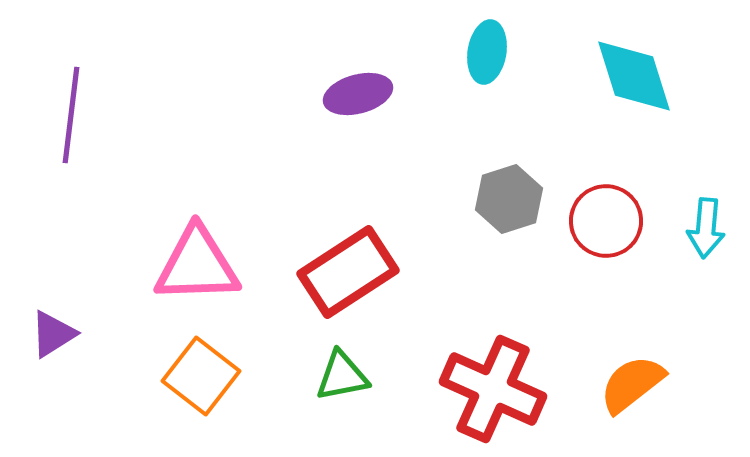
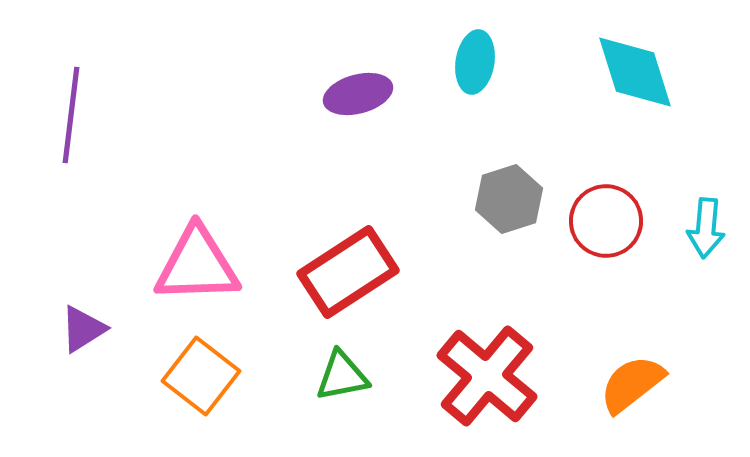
cyan ellipse: moved 12 px left, 10 px down
cyan diamond: moved 1 px right, 4 px up
purple triangle: moved 30 px right, 5 px up
red cross: moved 6 px left, 13 px up; rotated 16 degrees clockwise
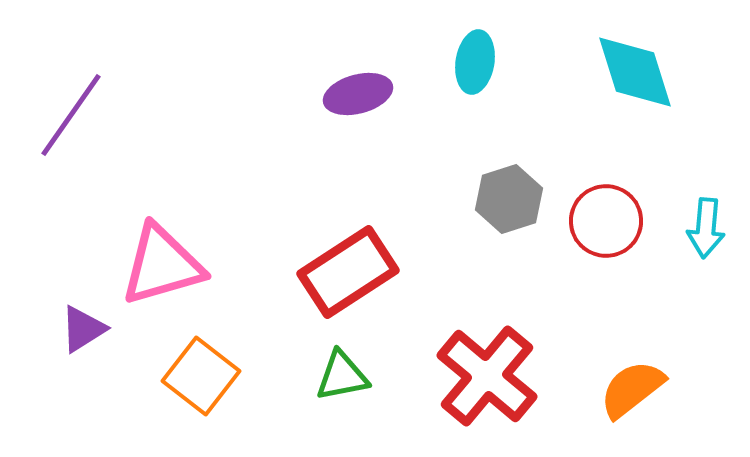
purple line: rotated 28 degrees clockwise
pink triangle: moved 35 px left; rotated 14 degrees counterclockwise
orange semicircle: moved 5 px down
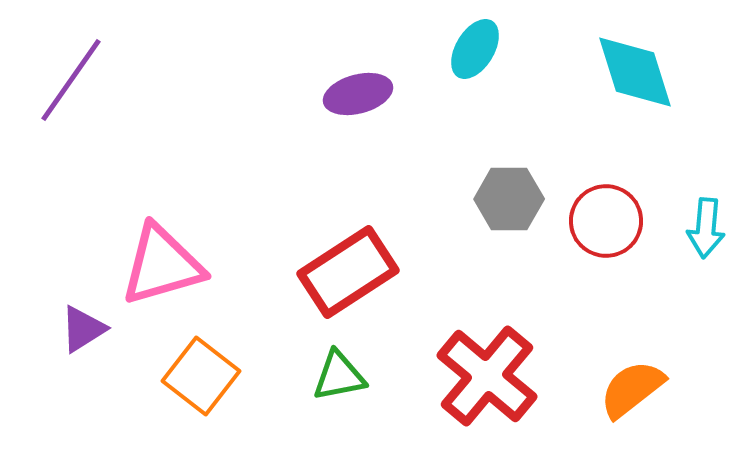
cyan ellipse: moved 13 px up; rotated 22 degrees clockwise
purple line: moved 35 px up
gray hexagon: rotated 18 degrees clockwise
green triangle: moved 3 px left
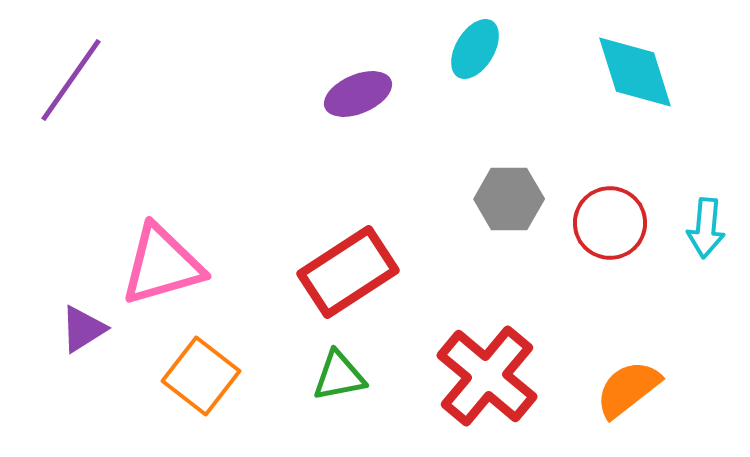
purple ellipse: rotated 8 degrees counterclockwise
red circle: moved 4 px right, 2 px down
orange semicircle: moved 4 px left
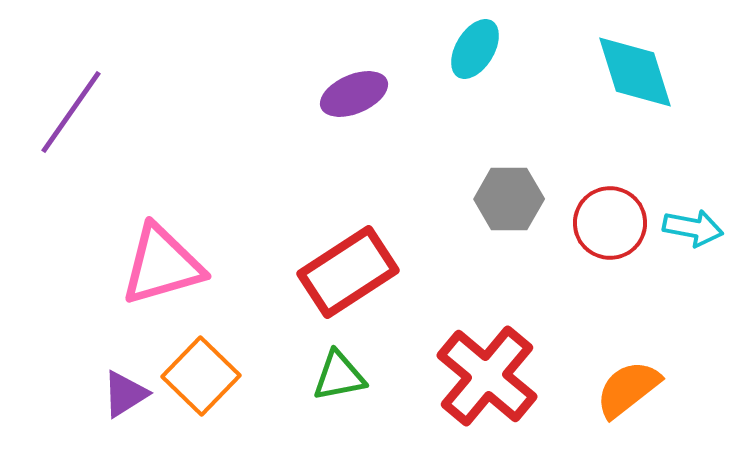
purple line: moved 32 px down
purple ellipse: moved 4 px left
cyan arrow: moved 13 px left; rotated 84 degrees counterclockwise
purple triangle: moved 42 px right, 65 px down
orange square: rotated 6 degrees clockwise
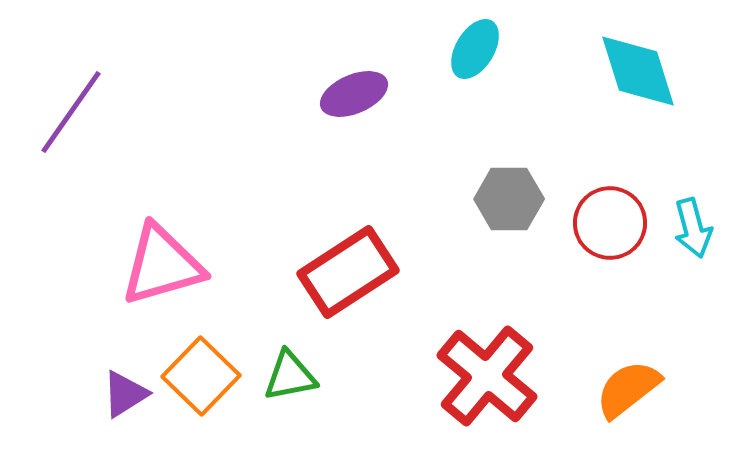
cyan diamond: moved 3 px right, 1 px up
cyan arrow: rotated 64 degrees clockwise
green triangle: moved 49 px left
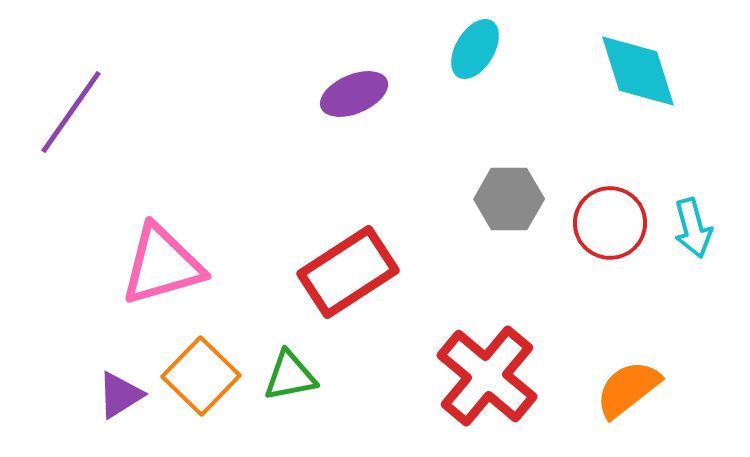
purple triangle: moved 5 px left, 1 px down
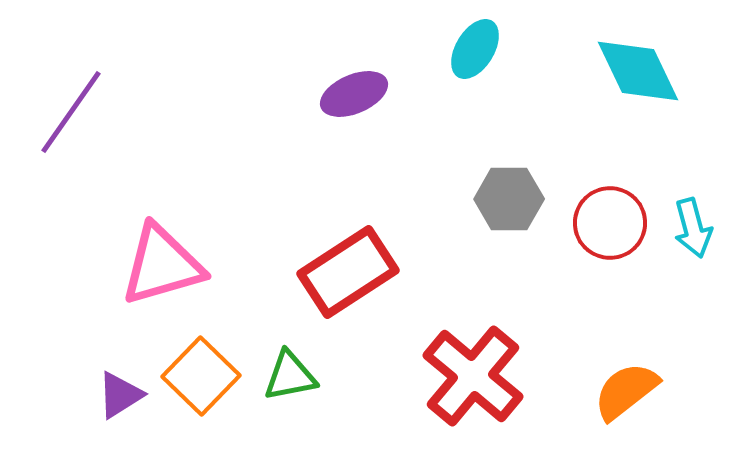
cyan diamond: rotated 8 degrees counterclockwise
red cross: moved 14 px left
orange semicircle: moved 2 px left, 2 px down
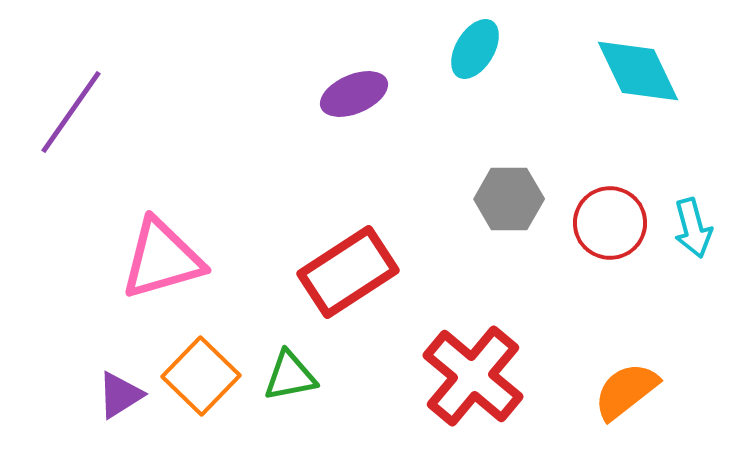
pink triangle: moved 6 px up
